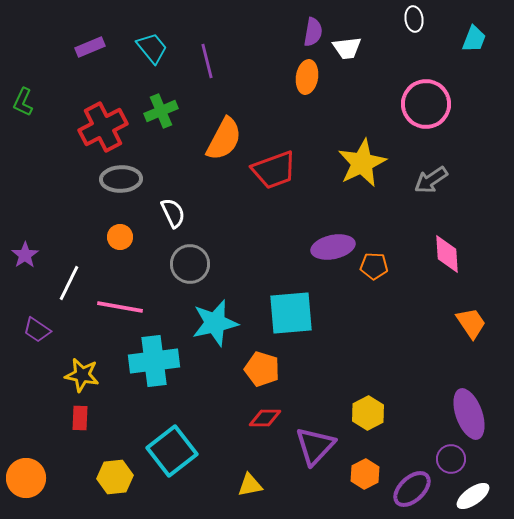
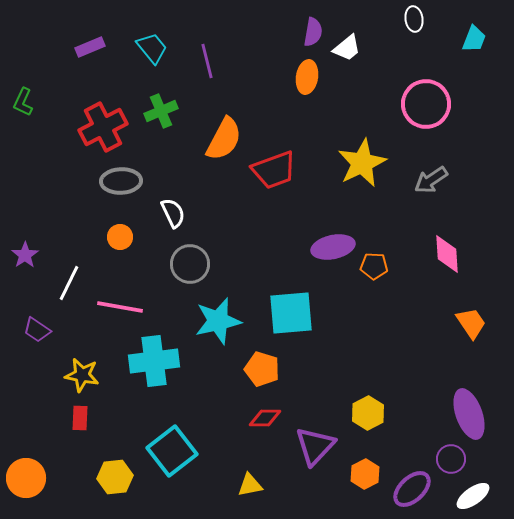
white trapezoid at (347, 48): rotated 32 degrees counterclockwise
gray ellipse at (121, 179): moved 2 px down
cyan star at (215, 323): moved 3 px right, 2 px up
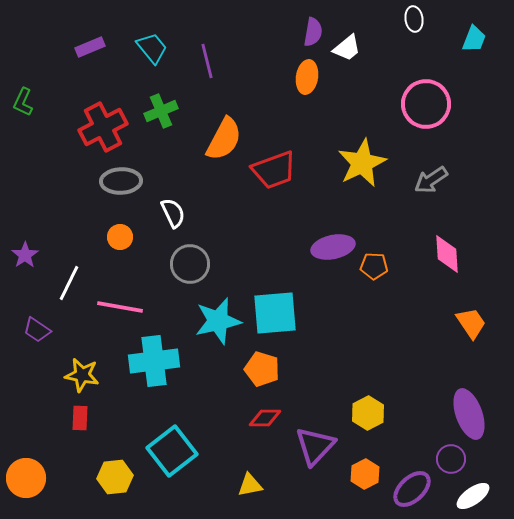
cyan square at (291, 313): moved 16 px left
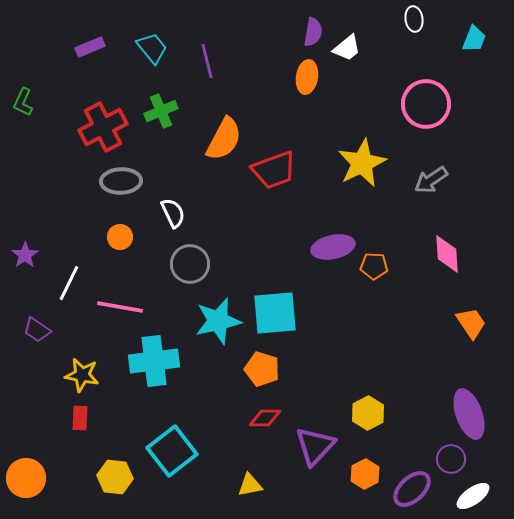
yellow hexagon at (115, 477): rotated 12 degrees clockwise
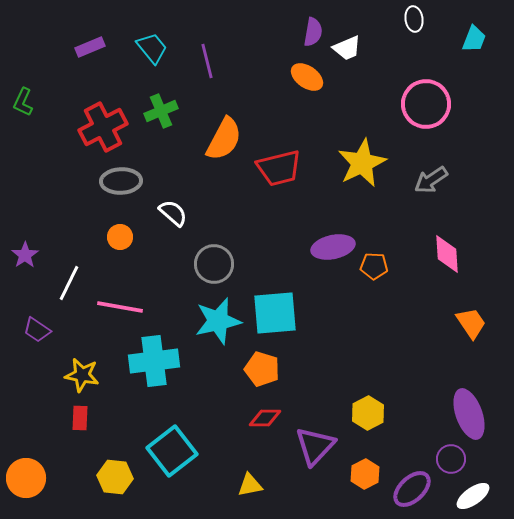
white trapezoid at (347, 48): rotated 16 degrees clockwise
orange ellipse at (307, 77): rotated 64 degrees counterclockwise
red trapezoid at (274, 170): moved 5 px right, 2 px up; rotated 6 degrees clockwise
white semicircle at (173, 213): rotated 24 degrees counterclockwise
gray circle at (190, 264): moved 24 px right
